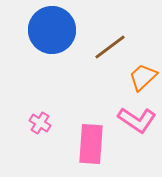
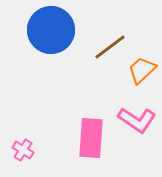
blue circle: moved 1 px left
orange trapezoid: moved 1 px left, 7 px up
pink cross: moved 17 px left, 27 px down
pink rectangle: moved 6 px up
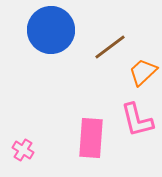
orange trapezoid: moved 1 px right, 2 px down
pink L-shape: rotated 42 degrees clockwise
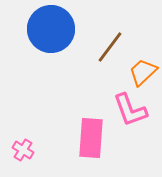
blue circle: moved 1 px up
brown line: rotated 16 degrees counterclockwise
pink L-shape: moved 7 px left, 10 px up; rotated 6 degrees counterclockwise
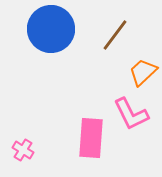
brown line: moved 5 px right, 12 px up
pink L-shape: moved 1 px right, 4 px down; rotated 6 degrees counterclockwise
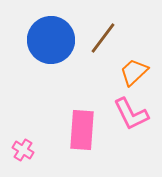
blue circle: moved 11 px down
brown line: moved 12 px left, 3 px down
orange trapezoid: moved 9 px left
pink rectangle: moved 9 px left, 8 px up
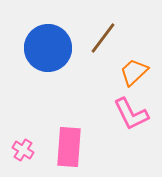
blue circle: moved 3 px left, 8 px down
pink rectangle: moved 13 px left, 17 px down
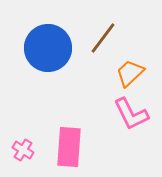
orange trapezoid: moved 4 px left, 1 px down
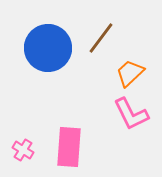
brown line: moved 2 px left
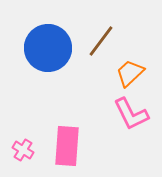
brown line: moved 3 px down
pink rectangle: moved 2 px left, 1 px up
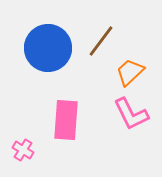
orange trapezoid: moved 1 px up
pink rectangle: moved 1 px left, 26 px up
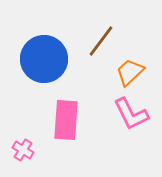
blue circle: moved 4 px left, 11 px down
